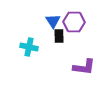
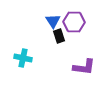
black rectangle: rotated 16 degrees counterclockwise
cyan cross: moved 6 px left, 11 px down
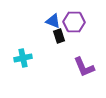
blue triangle: rotated 35 degrees counterclockwise
cyan cross: rotated 24 degrees counterclockwise
purple L-shape: rotated 60 degrees clockwise
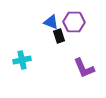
blue triangle: moved 2 px left, 1 px down
cyan cross: moved 1 px left, 2 px down
purple L-shape: moved 1 px down
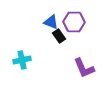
black rectangle: rotated 16 degrees counterclockwise
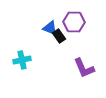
blue triangle: moved 1 px left, 6 px down
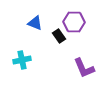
blue triangle: moved 15 px left, 5 px up
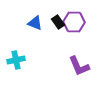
black rectangle: moved 1 px left, 14 px up
cyan cross: moved 6 px left
purple L-shape: moved 5 px left, 2 px up
